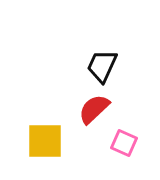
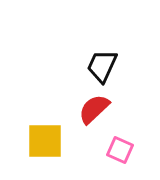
pink square: moved 4 px left, 7 px down
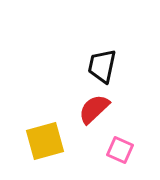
black trapezoid: rotated 12 degrees counterclockwise
yellow square: rotated 15 degrees counterclockwise
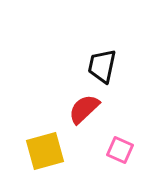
red semicircle: moved 10 px left
yellow square: moved 10 px down
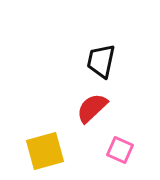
black trapezoid: moved 1 px left, 5 px up
red semicircle: moved 8 px right, 1 px up
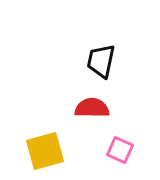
red semicircle: rotated 44 degrees clockwise
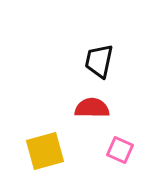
black trapezoid: moved 2 px left
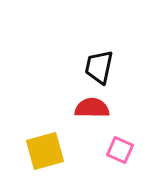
black trapezoid: moved 6 px down
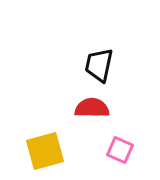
black trapezoid: moved 2 px up
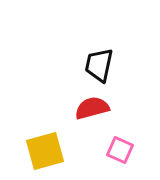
red semicircle: rotated 16 degrees counterclockwise
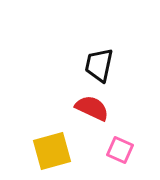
red semicircle: rotated 40 degrees clockwise
yellow square: moved 7 px right
